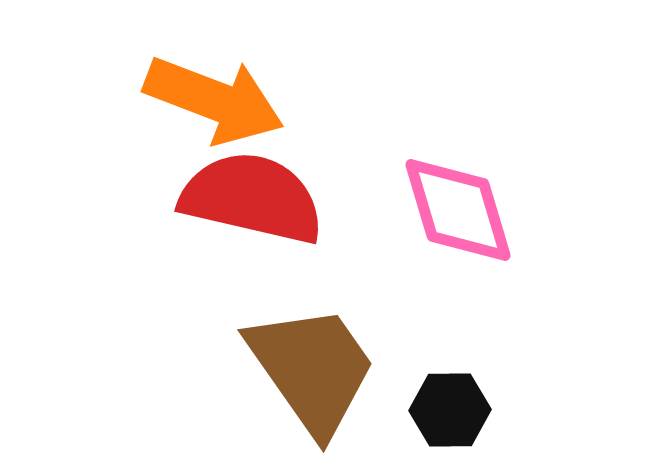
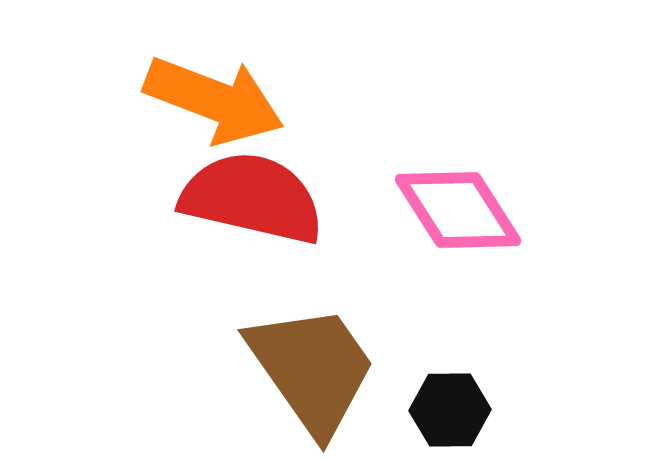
pink diamond: rotated 16 degrees counterclockwise
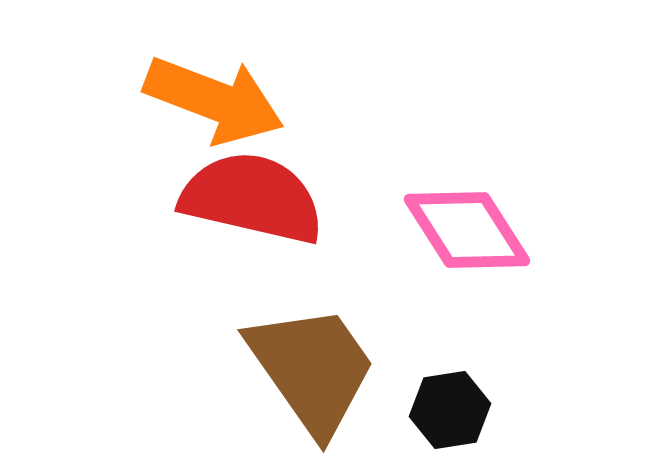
pink diamond: moved 9 px right, 20 px down
black hexagon: rotated 8 degrees counterclockwise
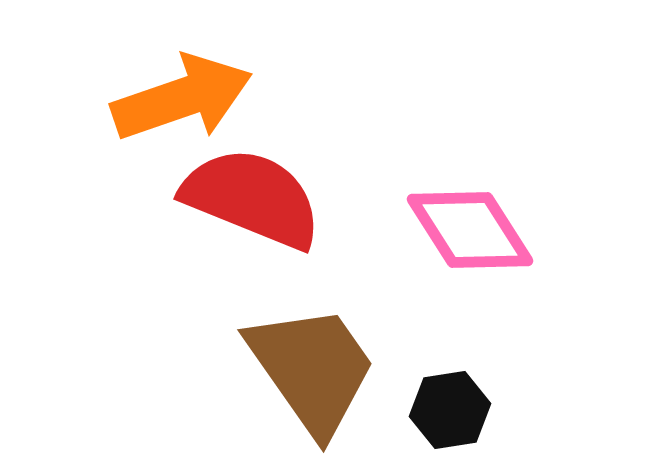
orange arrow: moved 32 px left, 2 px up; rotated 40 degrees counterclockwise
red semicircle: rotated 9 degrees clockwise
pink diamond: moved 3 px right
